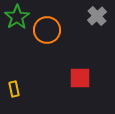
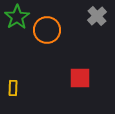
yellow rectangle: moved 1 px left, 1 px up; rotated 14 degrees clockwise
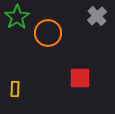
orange circle: moved 1 px right, 3 px down
yellow rectangle: moved 2 px right, 1 px down
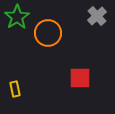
yellow rectangle: rotated 14 degrees counterclockwise
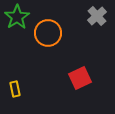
red square: rotated 25 degrees counterclockwise
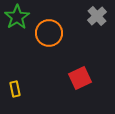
orange circle: moved 1 px right
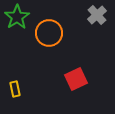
gray cross: moved 1 px up
red square: moved 4 px left, 1 px down
